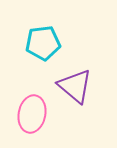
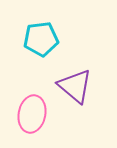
cyan pentagon: moved 2 px left, 4 px up
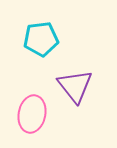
purple triangle: rotated 12 degrees clockwise
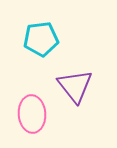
pink ellipse: rotated 15 degrees counterclockwise
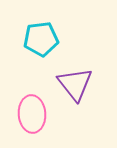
purple triangle: moved 2 px up
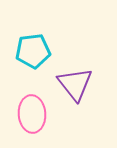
cyan pentagon: moved 8 px left, 12 px down
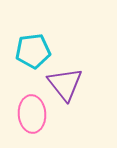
purple triangle: moved 10 px left
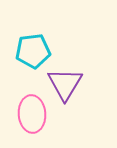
purple triangle: rotated 9 degrees clockwise
